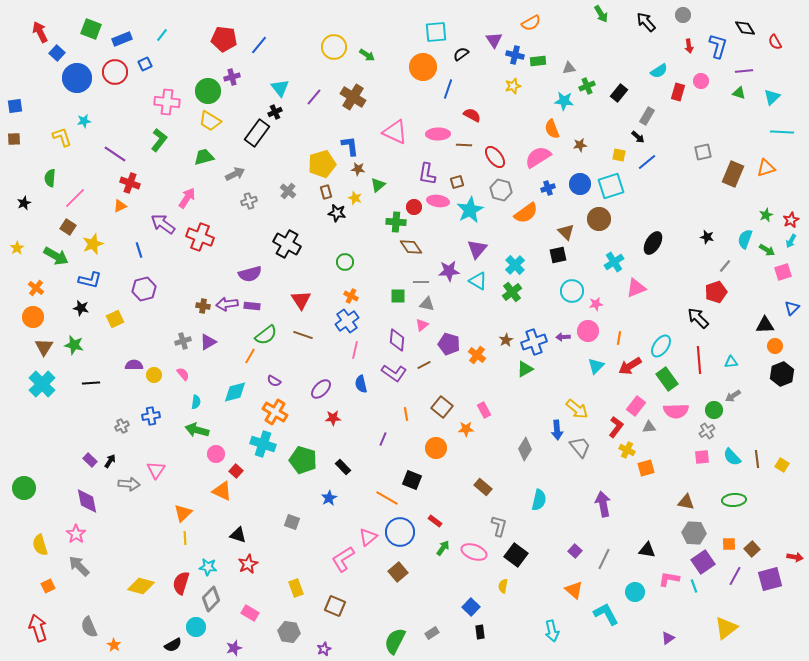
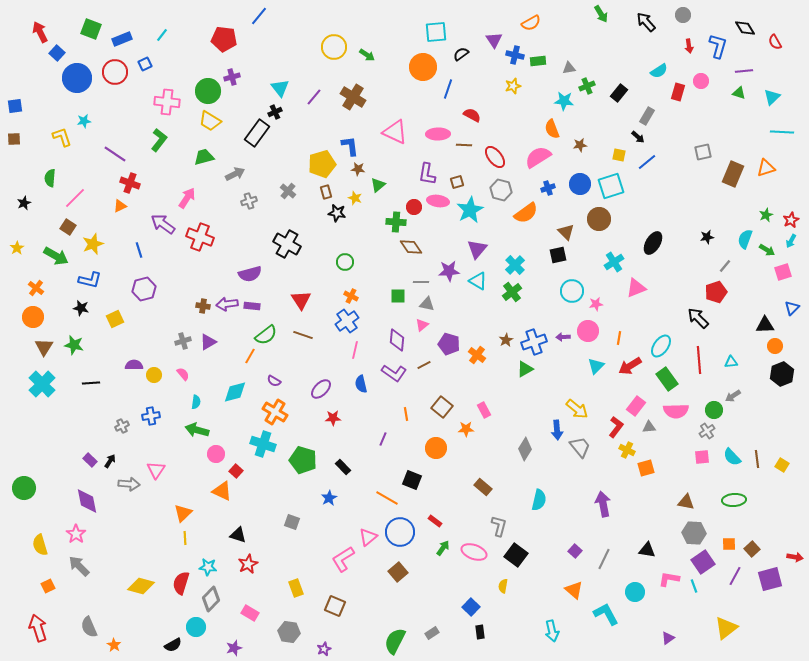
blue line at (259, 45): moved 29 px up
black star at (707, 237): rotated 24 degrees counterclockwise
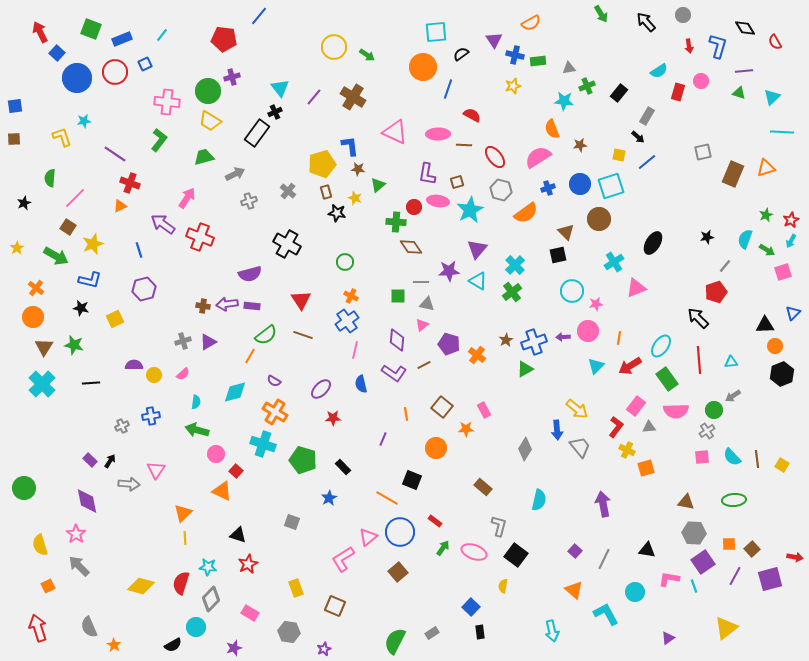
blue triangle at (792, 308): moved 1 px right, 5 px down
pink semicircle at (183, 374): rotated 88 degrees clockwise
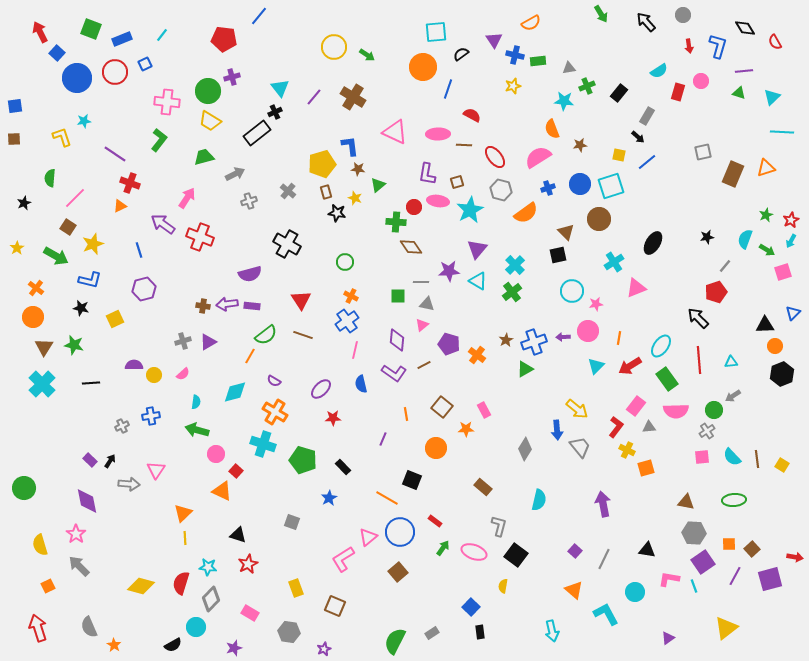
black rectangle at (257, 133): rotated 16 degrees clockwise
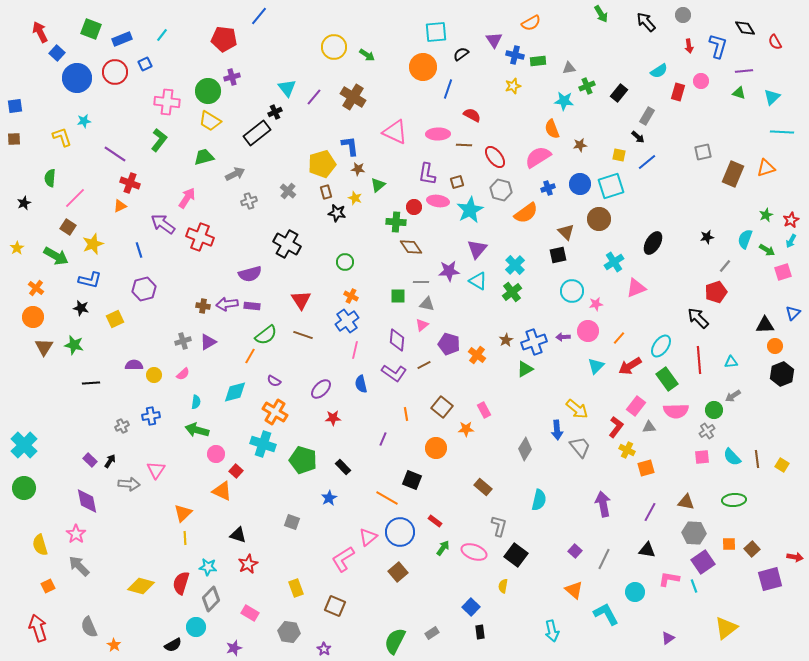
cyan triangle at (280, 88): moved 7 px right
orange line at (619, 338): rotated 32 degrees clockwise
cyan cross at (42, 384): moved 18 px left, 61 px down
purple line at (735, 576): moved 85 px left, 64 px up
purple star at (324, 649): rotated 16 degrees counterclockwise
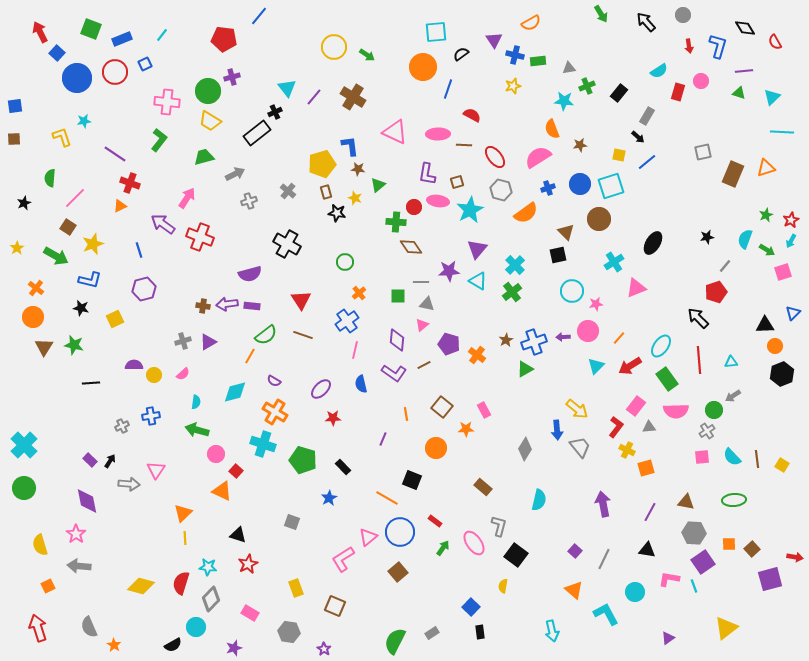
orange cross at (351, 296): moved 8 px right, 3 px up; rotated 24 degrees clockwise
pink ellipse at (474, 552): moved 9 px up; rotated 35 degrees clockwise
gray arrow at (79, 566): rotated 40 degrees counterclockwise
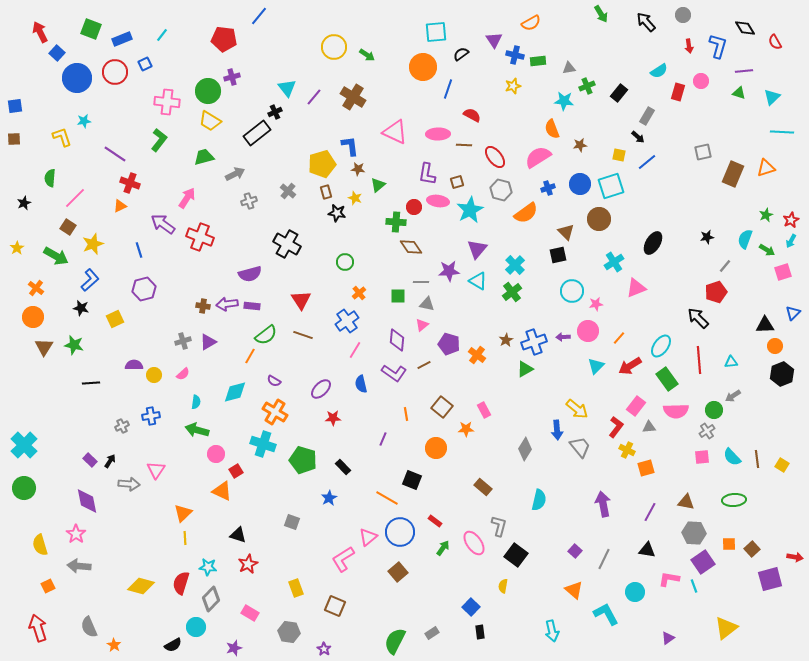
blue L-shape at (90, 280): rotated 55 degrees counterclockwise
pink line at (355, 350): rotated 18 degrees clockwise
red square at (236, 471): rotated 16 degrees clockwise
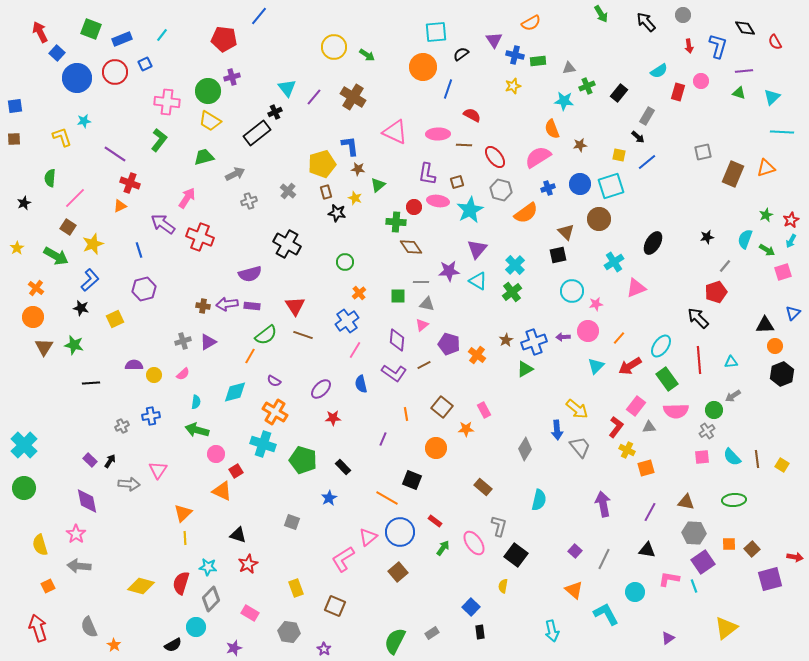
red triangle at (301, 300): moved 6 px left, 6 px down
pink triangle at (156, 470): moved 2 px right
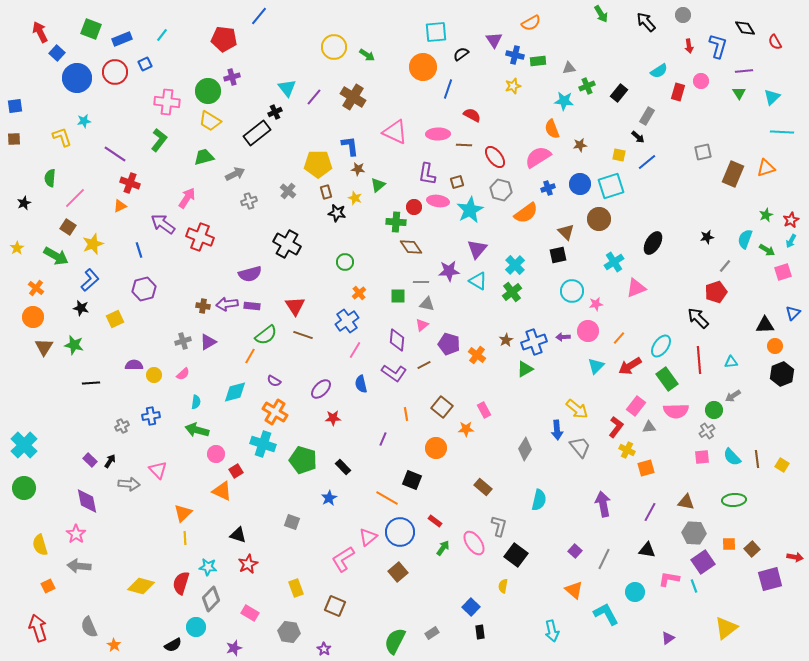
green triangle at (739, 93): rotated 40 degrees clockwise
yellow pentagon at (322, 164): moved 4 px left; rotated 16 degrees clockwise
pink triangle at (158, 470): rotated 18 degrees counterclockwise
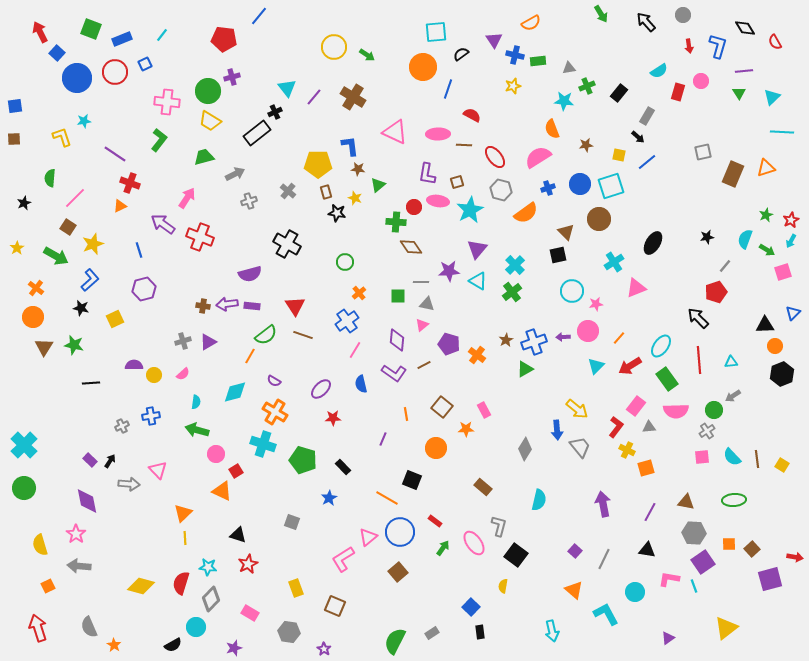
brown star at (580, 145): moved 6 px right
